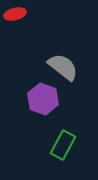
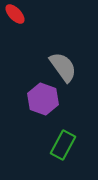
red ellipse: rotated 60 degrees clockwise
gray semicircle: rotated 16 degrees clockwise
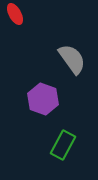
red ellipse: rotated 15 degrees clockwise
gray semicircle: moved 9 px right, 8 px up
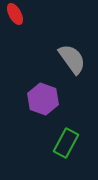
green rectangle: moved 3 px right, 2 px up
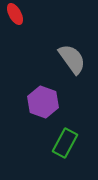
purple hexagon: moved 3 px down
green rectangle: moved 1 px left
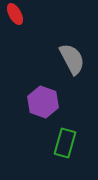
gray semicircle: rotated 8 degrees clockwise
green rectangle: rotated 12 degrees counterclockwise
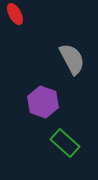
green rectangle: rotated 64 degrees counterclockwise
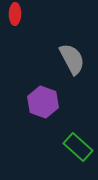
red ellipse: rotated 30 degrees clockwise
green rectangle: moved 13 px right, 4 px down
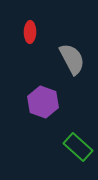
red ellipse: moved 15 px right, 18 px down
